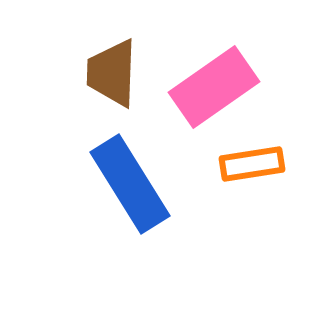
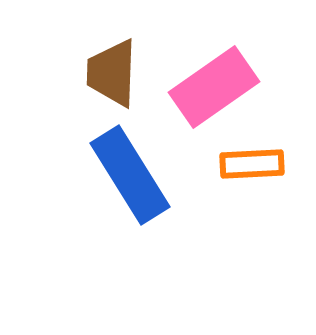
orange rectangle: rotated 6 degrees clockwise
blue rectangle: moved 9 px up
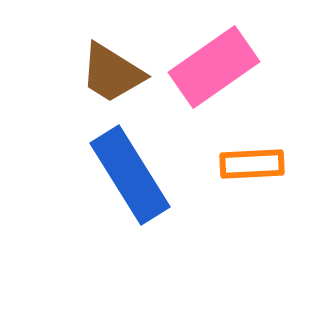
brown trapezoid: rotated 60 degrees counterclockwise
pink rectangle: moved 20 px up
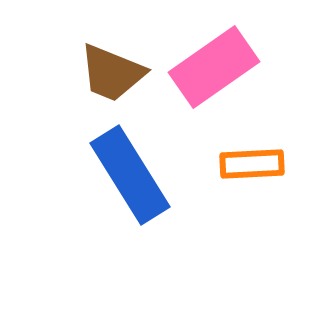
brown trapezoid: rotated 10 degrees counterclockwise
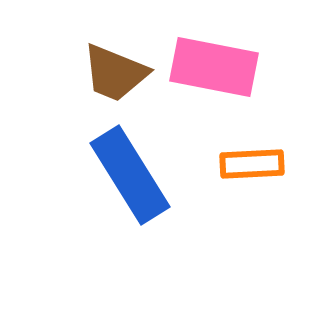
pink rectangle: rotated 46 degrees clockwise
brown trapezoid: moved 3 px right
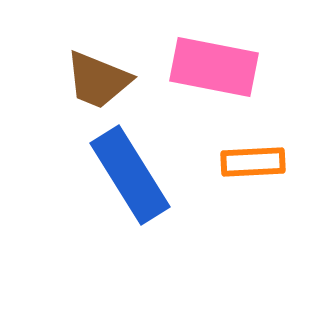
brown trapezoid: moved 17 px left, 7 px down
orange rectangle: moved 1 px right, 2 px up
